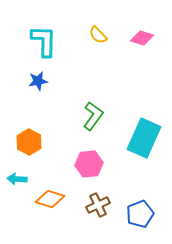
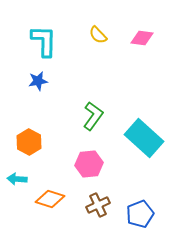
pink diamond: rotated 10 degrees counterclockwise
cyan rectangle: rotated 72 degrees counterclockwise
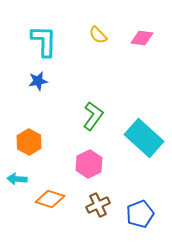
pink hexagon: rotated 20 degrees counterclockwise
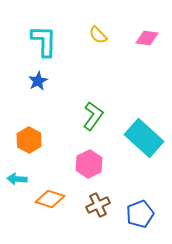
pink diamond: moved 5 px right
blue star: rotated 18 degrees counterclockwise
orange hexagon: moved 2 px up
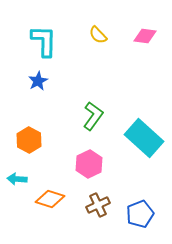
pink diamond: moved 2 px left, 2 px up
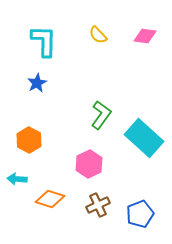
blue star: moved 1 px left, 2 px down
green L-shape: moved 8 px right, 1 px up
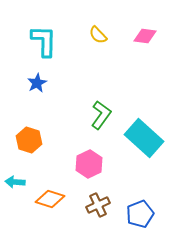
orange hexagon: rotated 10 degrees counterclockwise
cyan arrow: moved 2 px left, 3 px down
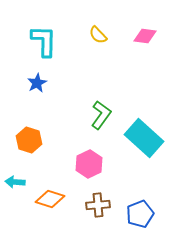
brown cross: rotated 20 degrees clockwise
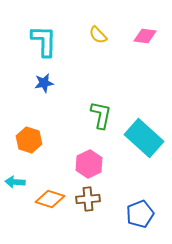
blue star: moved 7 px right; rotated 18 degrees clockwise
green L-shape: rotated 24 degrees counterclockwise
brown cross: moved 10 px left, 6 px up
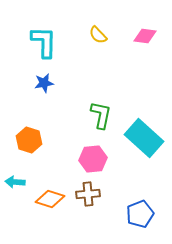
cyan L-shape: moved 1 px down
pink hexagon: moved 4 px right, 5 px up; rotated 20 degrees clockwise
brown cross: moved 5 px up
